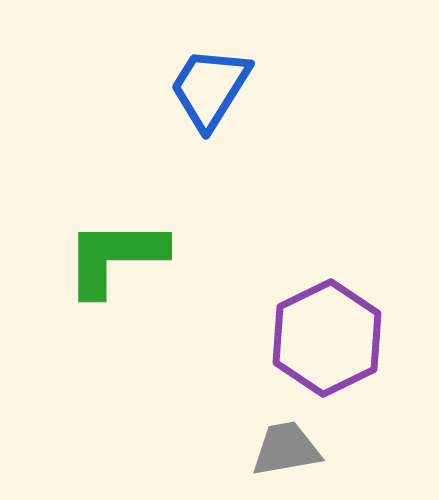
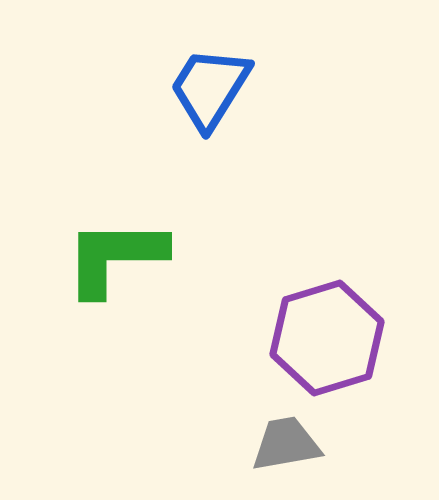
purple hexagon: rotated 9 degrees clockwise
gray trapezoid: moved 5 px up
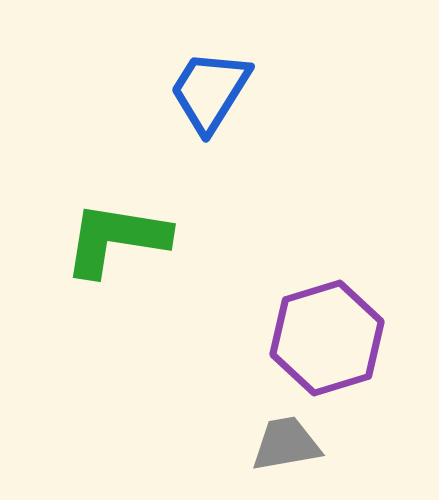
blue trapezoid: moved 3 px down
green L-shape: moved 1 px right, 18 px up; rotated 9 degrees clockwise
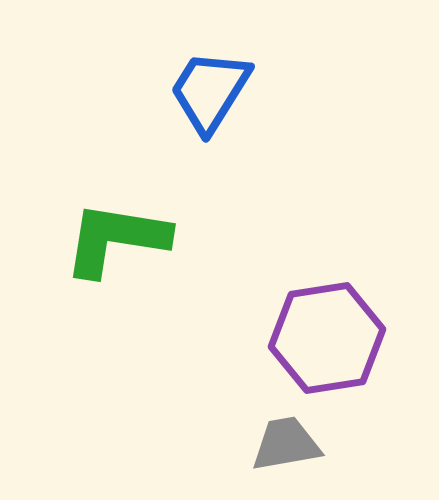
purple hexagon: rotated 8 degrees clockwise
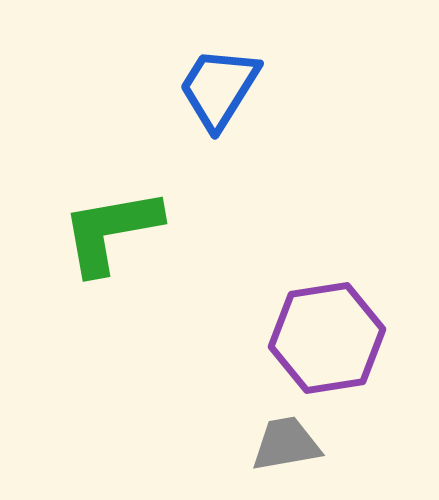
blue trapezoid: moved 9 px right, 3 px up
green L-shape: moved 5 px left, 8 px up; rotated 19 degrees counterclockwise
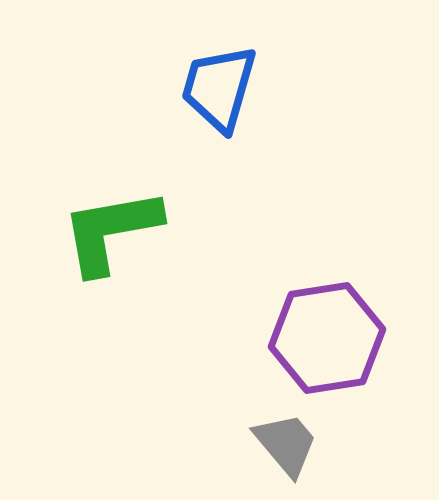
blue trapezoid: rotated 16 degrees counterclockwise
gray trapezoid: rotated 60 degrees clockwise
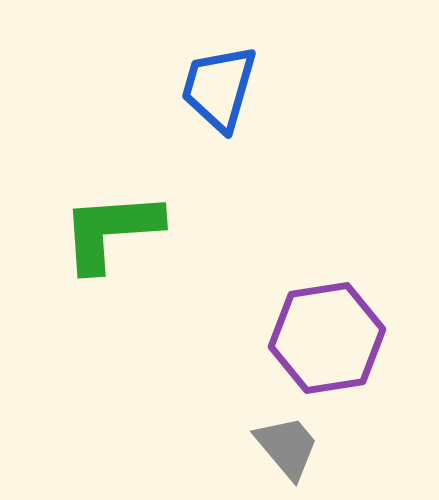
green L-shape: rotated 6 degrees clockwise
gray trapezoid: moved 1 px right, 3 px down
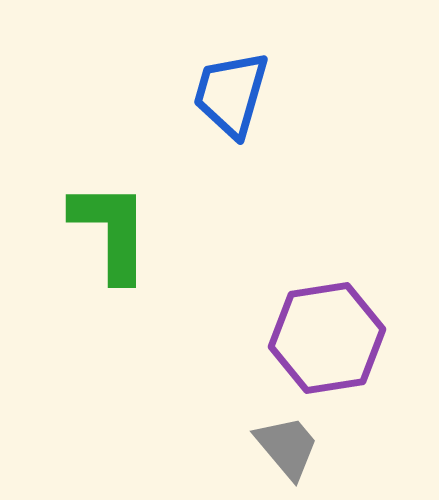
blue trapezoid: moved 12 px right, 6 px down
green L-shape: rotated 94 degrees clockwise
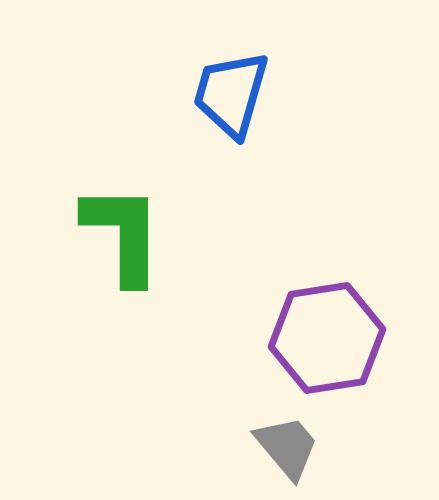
green L-shape: moved 12 px right, 3 px down
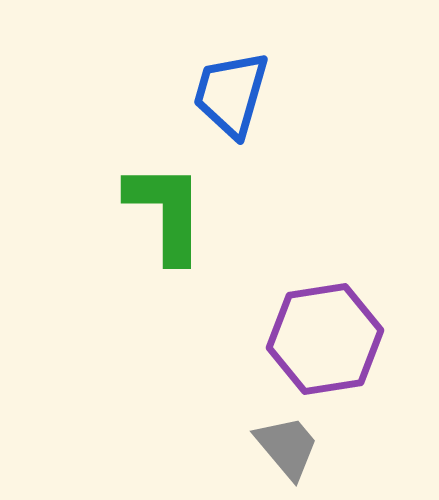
green L-shape: moved 43 px right, 22 px up
purple hexagon: moved 2 px left, 1 px down
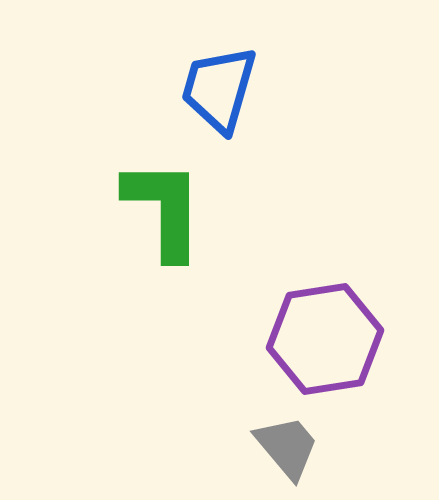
blue trapezoid: moved 12 px left, 5 px up
green L-shape: moved 2 px left, 3 px up
